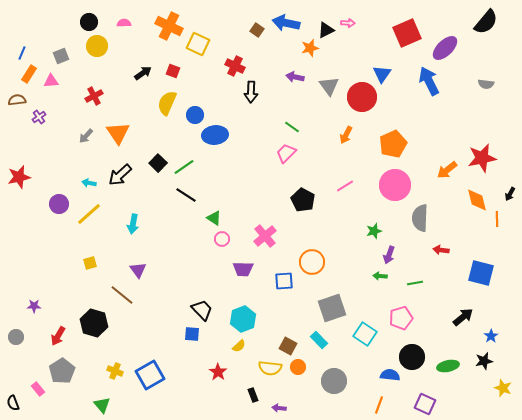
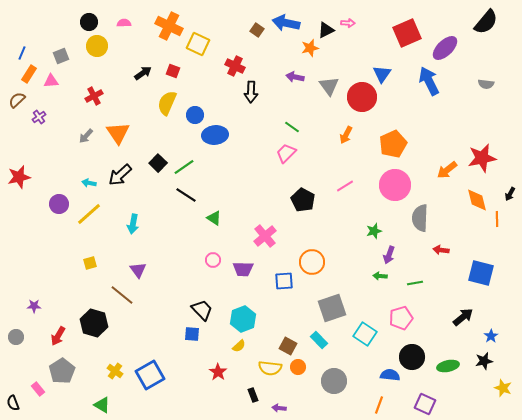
brown semicircle at (17, 100): rotated 36 degrees counterclockwise
pink circle at (222, 239): moved 9 px left, 21 px down
yellow cross at (115, 371): rotated 14 degrees clockwise
green triangle at (102, 405): rotated 18 degrees counterclockwise
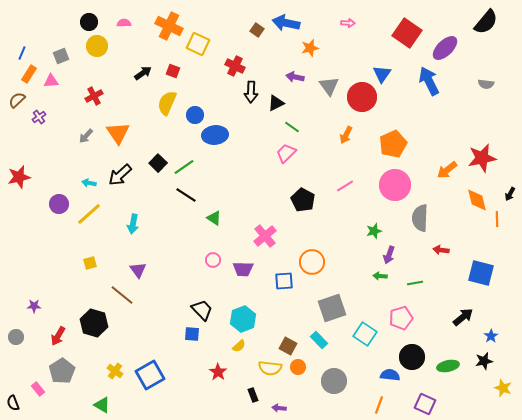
black triangle at (326, 30): moved 50 px left, 73 px down
red square at (407, 33): rotated 32 degrees counterclockwise
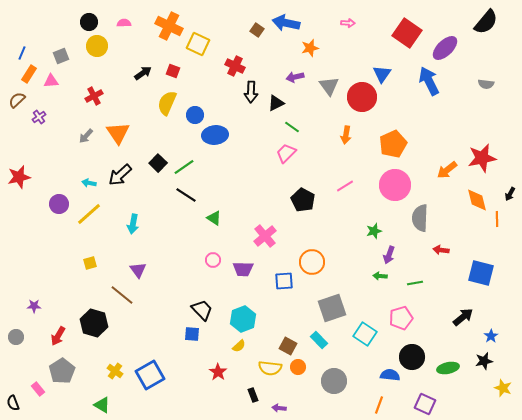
purple arrow at (295, 77): rotated 24 degrees counterclockwise
orange arrow at (346, 135): rotated 18 degrees counterclockwise
green ellipse at (448, 366): moved 2 px down
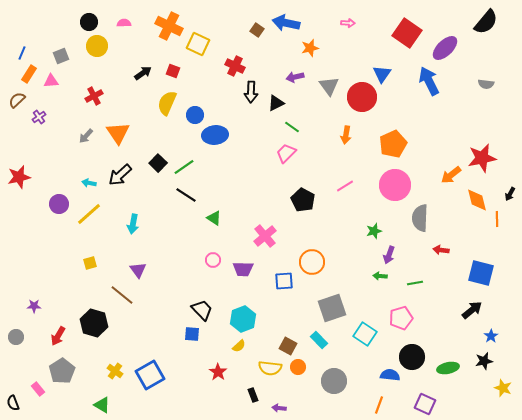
orange arrow at (447, 170): moved 4 px right, 5 px down
black arrow at (463, 317): moved 9 px right, 7 px up
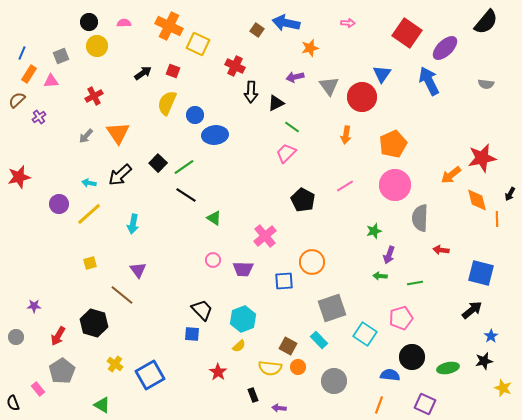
yellow cross at (115, 371): moved 7 px up
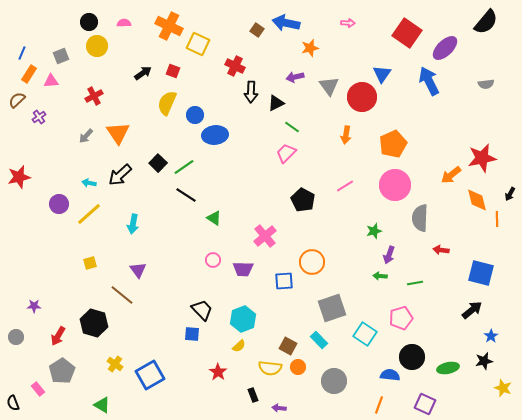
gray semicircle at (486, 84): rotated 14 degrees counterclockwise
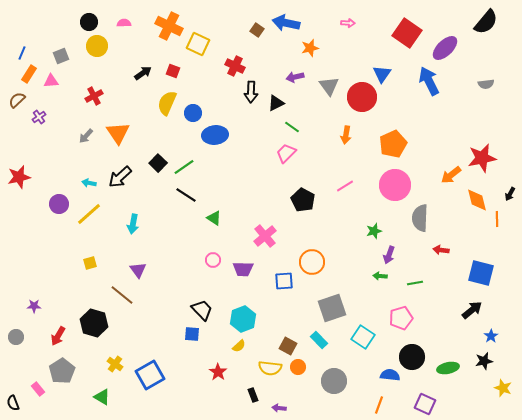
blue circle at (195, 115): moved 2 px left, 2 px up
black arrow at (120, 175): moved 2 px down
cyan square at (365, 334): moved 2 px left, 3 px down
green triangle at (102, 405): moved 8 px up
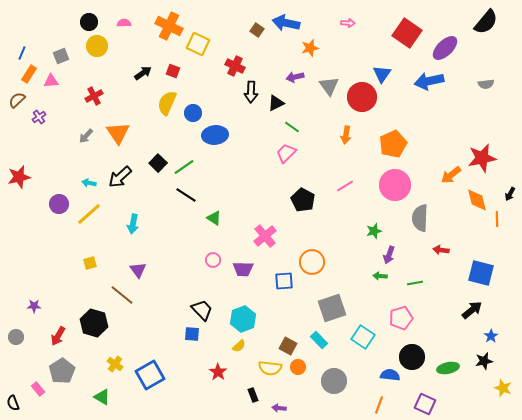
blue arrow at (429, 81): rotated 76 degrees counterclockwise
